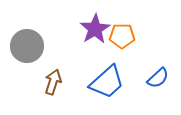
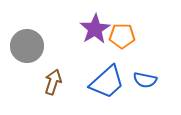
blue semicircle: moved 13 px left, 2 px down; rotated 55 degrees clockwise
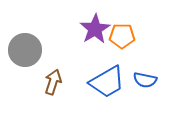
gray circle: moved 2 px left, 4 px down
blue trapezoid: rotated 12 degrees clockwise
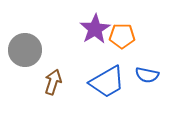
blue semicircle: moved 2 px right, 5 px up
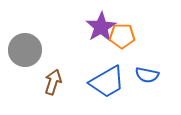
purple star: moved 6 px right, 2 px up
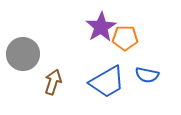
orange pentagon: moved 3 px right, 2 px down
gray circle: moved 2 px left, 4 px down
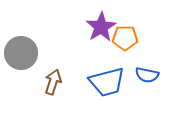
gray circle: moved 2 px left, 1 px up
blue trapezoid: rotated 15 degrees clockwise
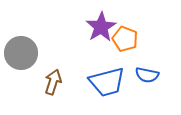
orange pentagon: moved 1 px down; rotated 20 degrees clockwise
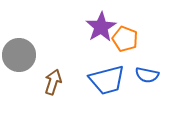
gray circle: moved 2 px left, 2 px down
blue trapezoid: moved 2 px up
